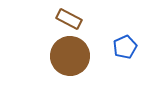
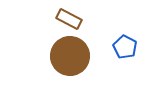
blue pentagon: rotated 20 degrees counterclockwise
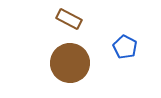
brown circle: moved 7 px down
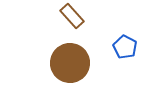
brown rectangle: moved 3 px right, 3 px up; rotated 20 degrees clockwise
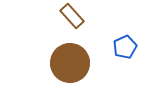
blue pentagon: rotated 20 degrees clockwise
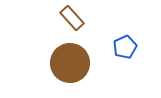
brown rectangle: moved 2 px down
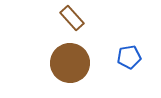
blue pentagon: moved 4 px right, 10 px down; rotated 15 degrees clockwise
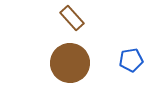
blue pentagon: moved 2 px right, 3 px down
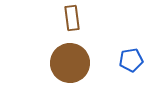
brown rectangle: rotated 35 degrees clockwise
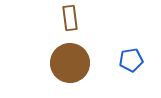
brown rectangle: moved 2 px left
